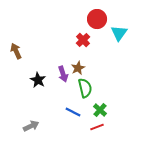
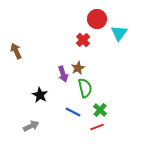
black star: moved 2 px right, 15 px down
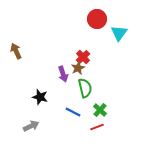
red cross: moved 17 px down
black star: moved 2 px down; rotated 14 degrees counterclockwise
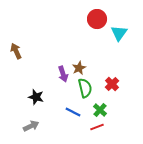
red cross: moved 29 px right, 27 px down
brown star: moved 1 px right
black star: moved 4 px left
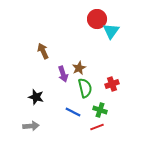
cyan triangle: moved 8 px left, 2 px up
brown arrow: moved 27 px right
red cross: rotated 24 degrees clockwise
green cross: rotated 24 degrees counterclockwise
gray arrow: rotated 21 degrees clockwise
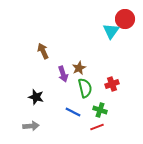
red circle: moved 28 px right
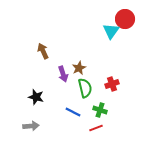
red line: moved 1 px left, 1 px down
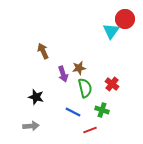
brown star: rotated 16 degrees clockwise
red cross: rotated 32 degrees counterclockwise
green cross: moved 2 px right
red line: moved 6 px left, 2 px down
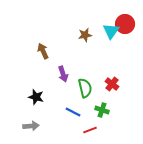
red circle: moved 5 px down
brown star: moved 6 px right, 33 px up
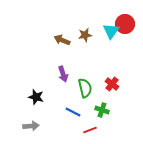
brown arrow: moved 19 px right, 11 px up; rotated 42 degrees counterclockwise
